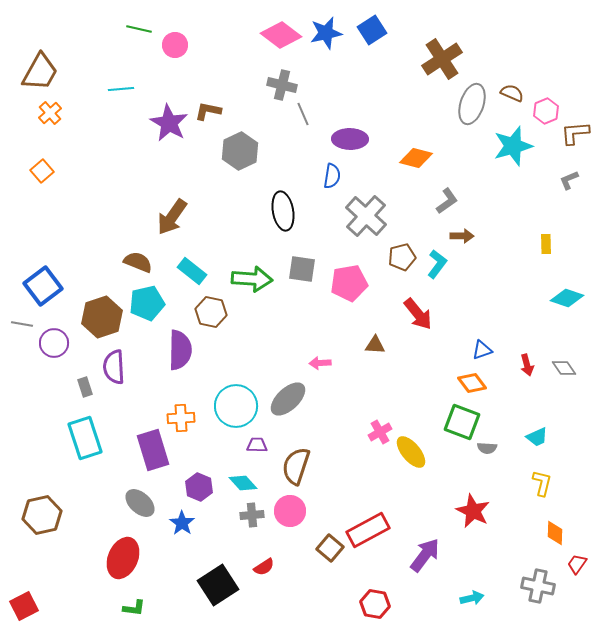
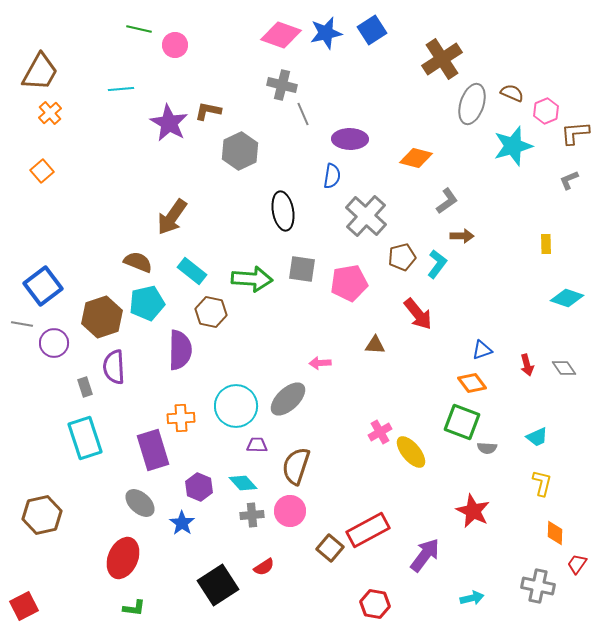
pink diamond at (281, 35): rotated 18 degrees counterclockwise
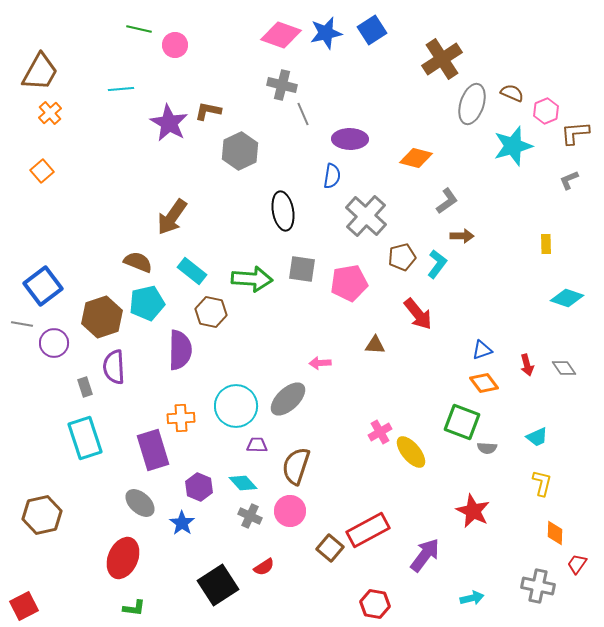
orange diamond at (472, 383): moved 12 px right
gray cross at (252, 515): moved 2 px left, 1 px down; rotated 30 degrees clockwise
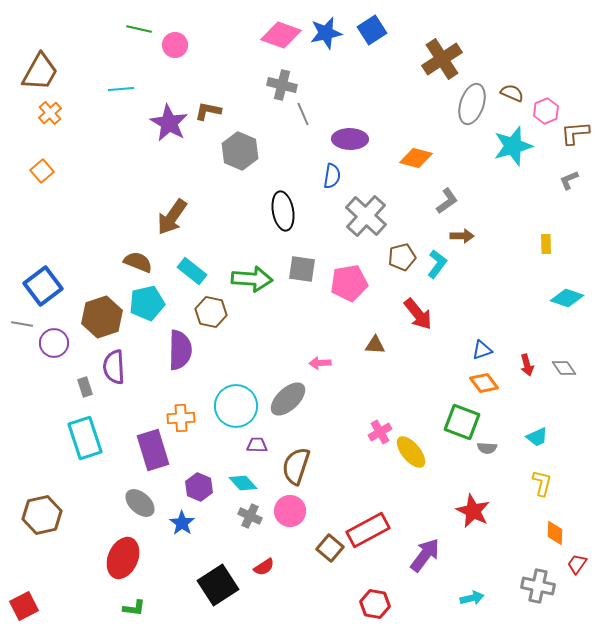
gray hexagon at (240, 151): rotated 12 degrees counterclockwise
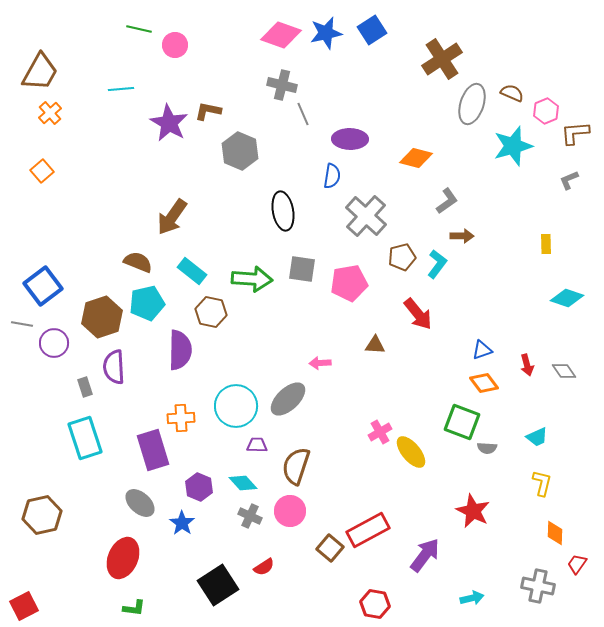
gray diamond at (564, 368): moved 3 px down
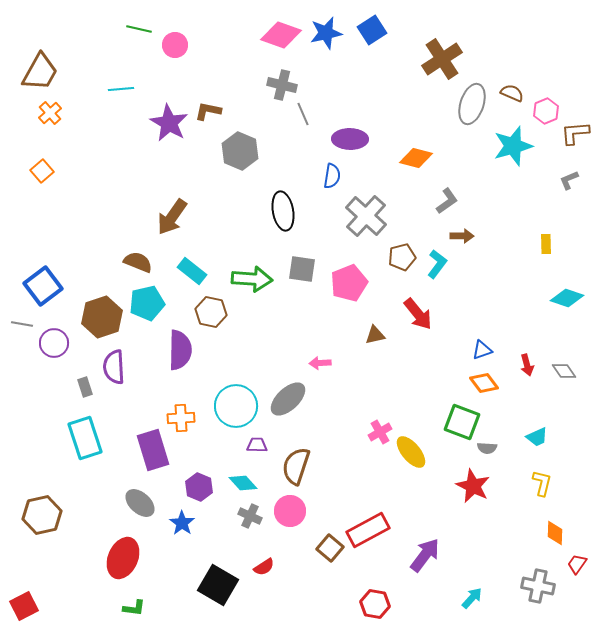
pink pentagon at (349, 283): rotated 12 degrees counterclockwise
brown triangle at (375, 345): moved 10 px up; rotated 15 degrees counterclockwise
red star at (473, 511): moved 25 px up
black square at (218, 585): rotated 27 degrees counterclockwise
cyan arrow at (472, 598): rotated 35 degrees counterclockwise
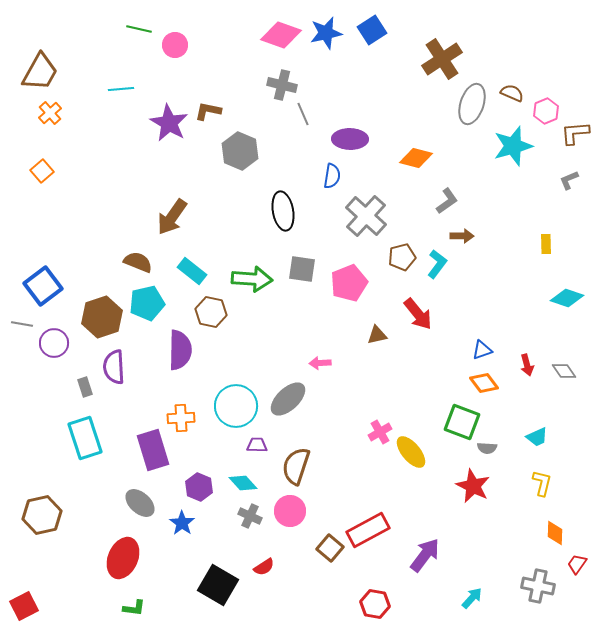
brown triangle at (375, 335): moved 2 px right
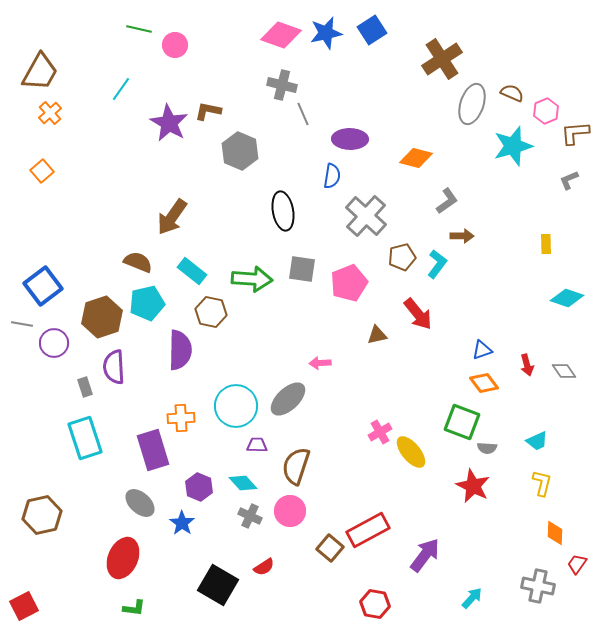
cyan line at (121, 89): rotated 50 degrees counterclockwise
cyan trapezoid at (537, 437): moved 4 px down
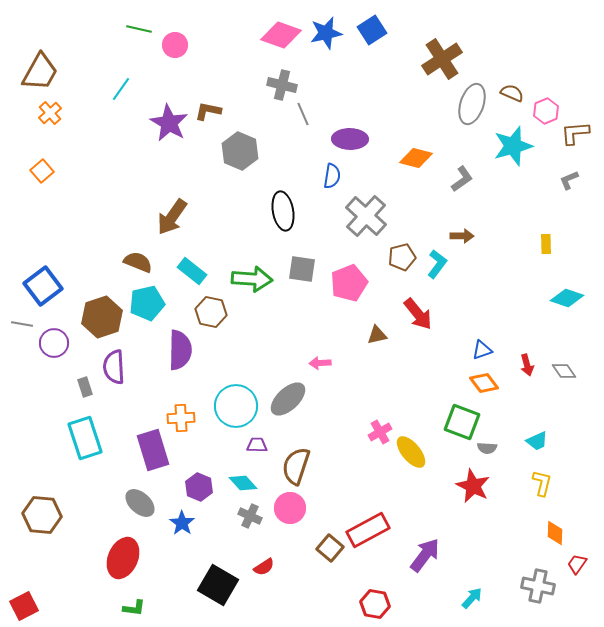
gray L-shape at (447, 201): moved 15 px right, 22 px up
pink circle at (290, 511): moved 3 px up
brown hexagon at (42, 515): rotated 18 degrees clockwise
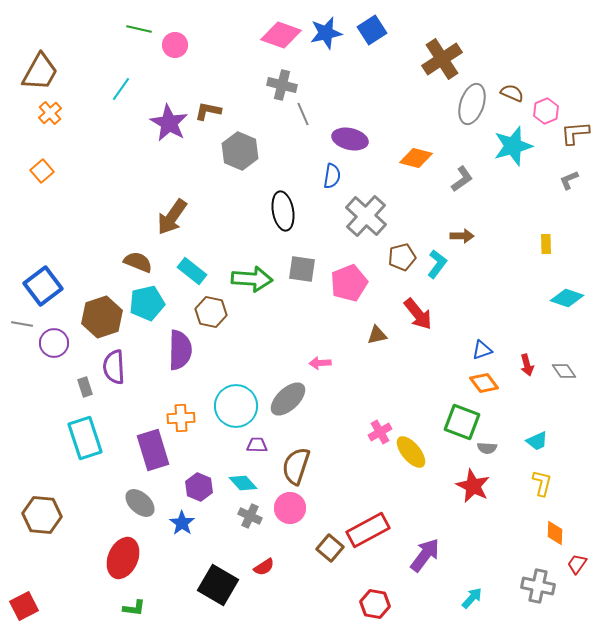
purple ellipse at (350, 139): rotated 12 degrees clockwise
